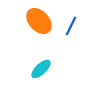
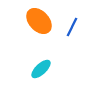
blue line: moved 1 px right, 1 px down
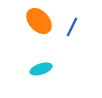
cyan ellipse: rotated 25 degrees clockwise
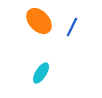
cyan ellipse: moved 4 px down; rotated 40 degrees counterclockwise
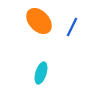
cyan ellipse: rotated 15 degrees counterclockwise
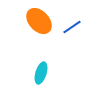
blue line: rotated 30 degrees clockwise
